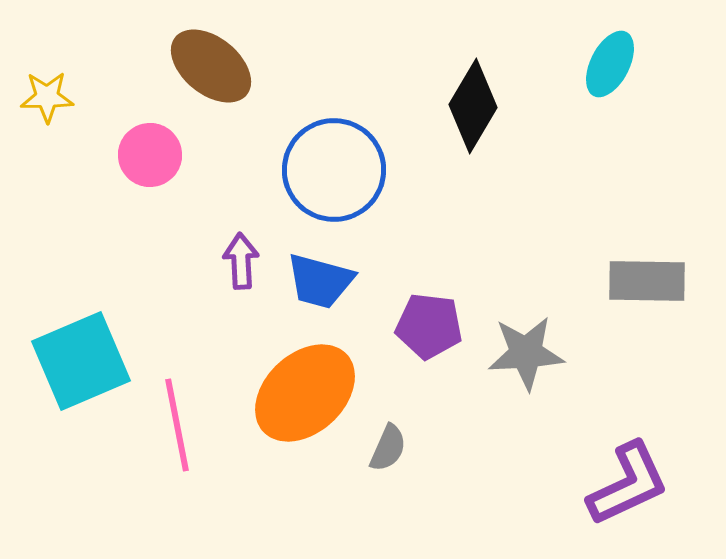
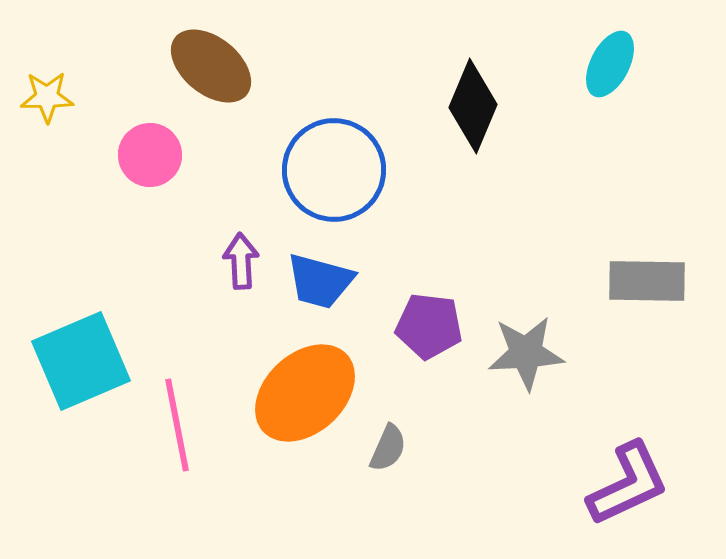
black diamond: rotated 8 degrees counterclockwise
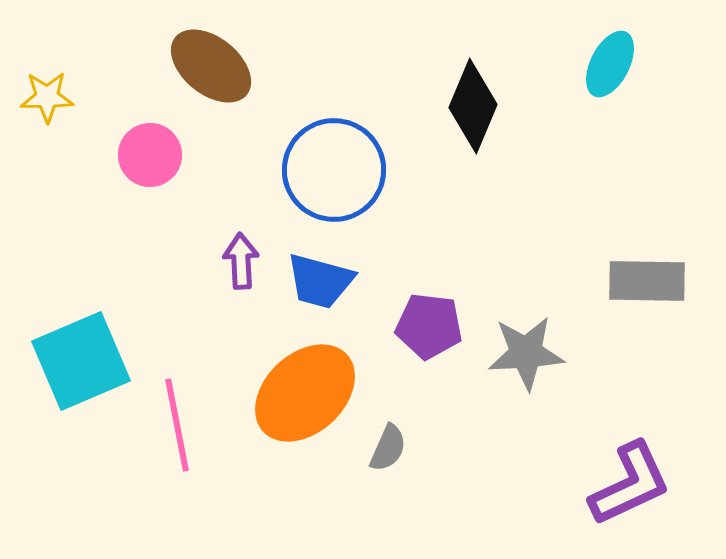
purple L-shape: moved 2 px right
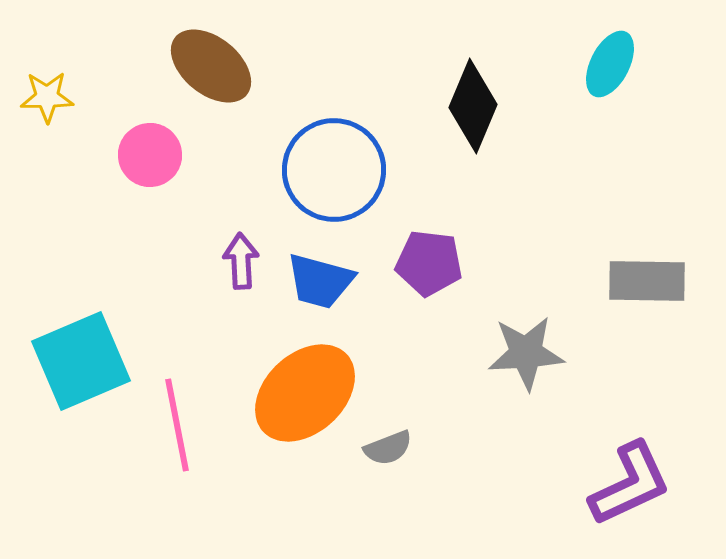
purple pentagon: moved 63 px up
gray semicircle: rotated 45 degrees clockwise
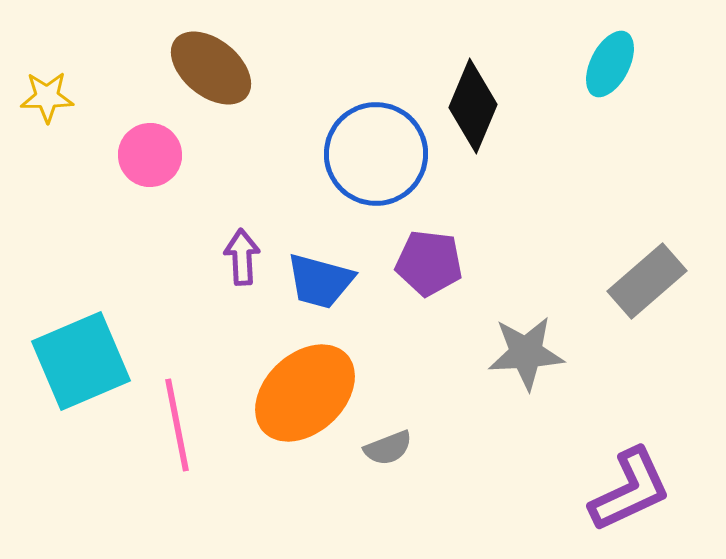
brown ellipse: moved 2 px down
blue circle: moved 42 px right, 16 px up
purple arrow: moved 1 px right, 4 px up
gray rectangle: rotated 42 degrees counterclockwise
purple L-shape: moved 6 px down
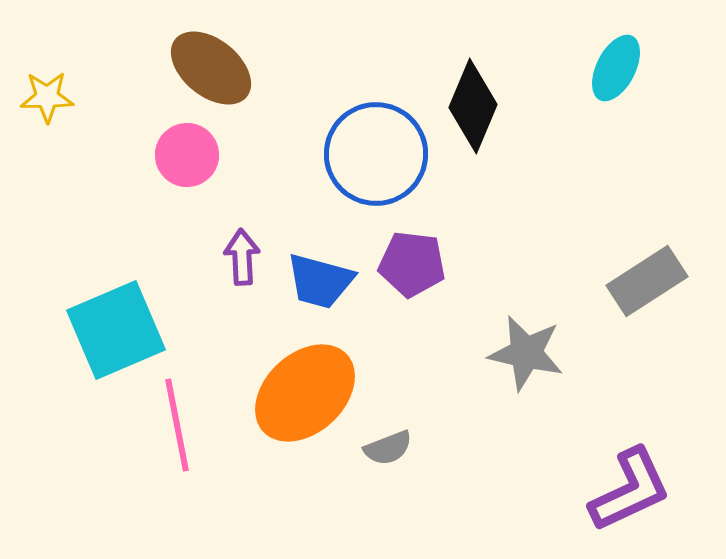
cyan ellipse: moved 6 px right, 4 px down
pink circle: moved 37 px right
purple pentagon: moved 17 px left, 1 px down
gray rectangle: rotated 8 degrees clockwise
gray star: rotated 16 degrees clockwise
cyan square: moved 35 px right, 31 px up
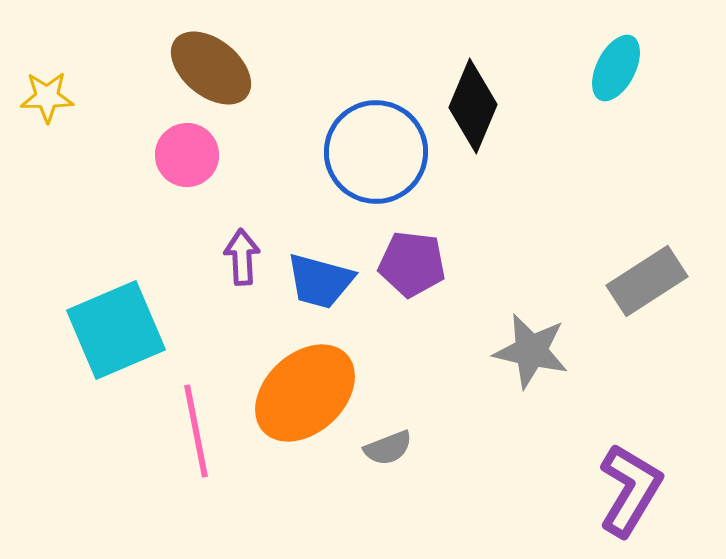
blue circle: moved 2 px up
gray star: moved 5 px right, 2 px up
pink line: moved 19 px right, 6 px down
purple L-shape: rotated 34 degrees counterclockwise
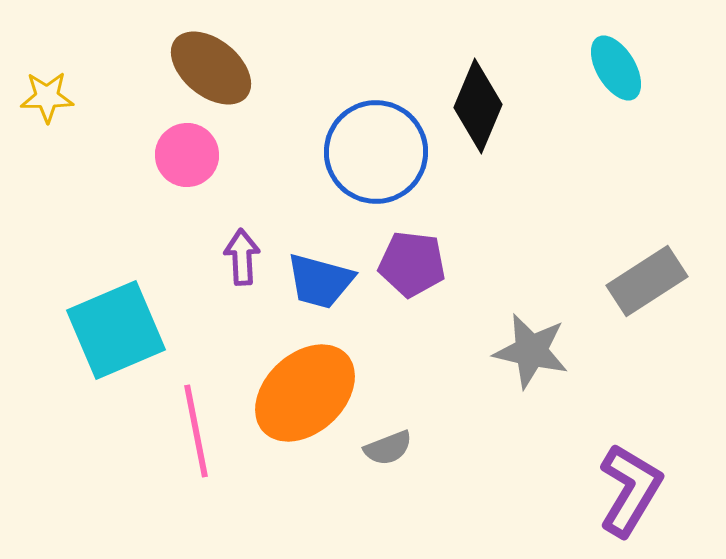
cyan ellipse: rotated 58 degrees counterclockwise
black diamond: moved 5 px right
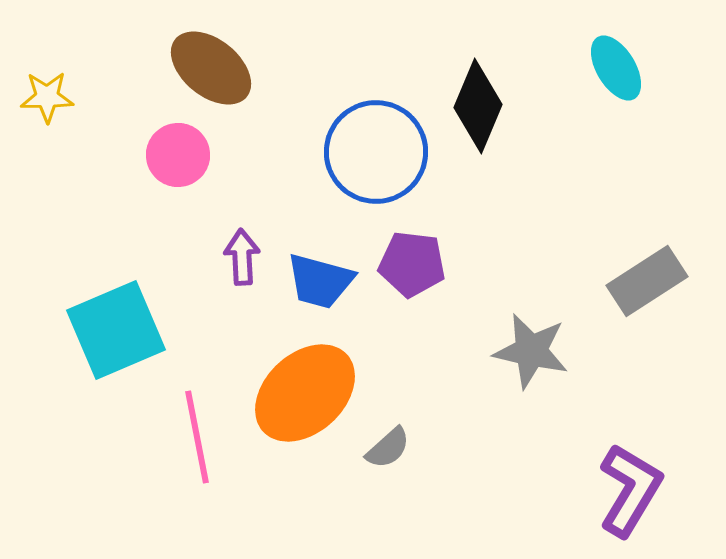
pink circle: moved 9 px left
pink line: moved 1 px right, 6 px down
gray semicircle: rotated 21 degrees counterclockwise
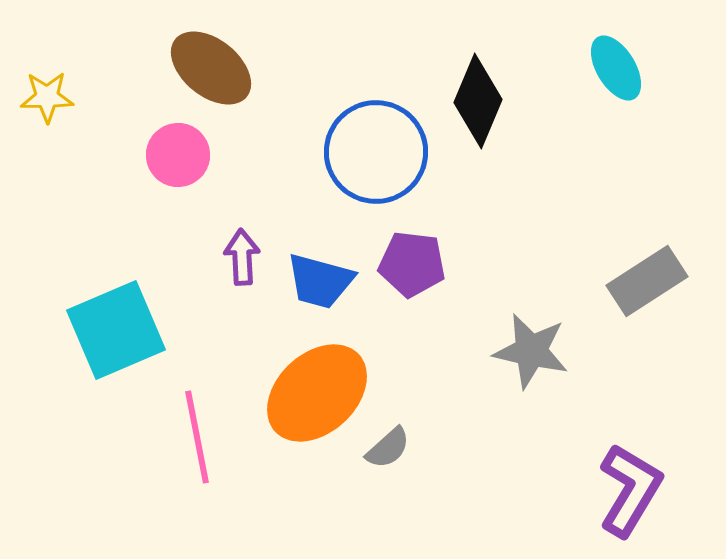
black diamond: moved 5 px up
orange ellipse: moved 12 px right
